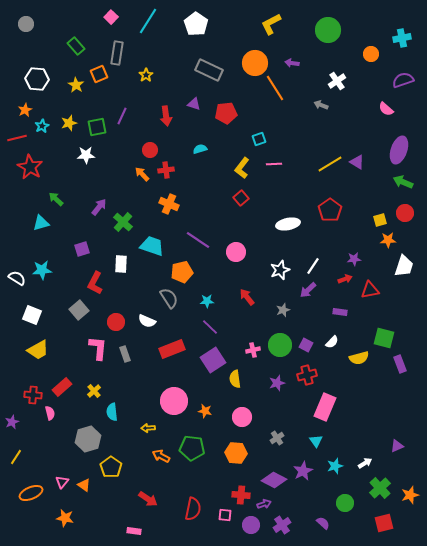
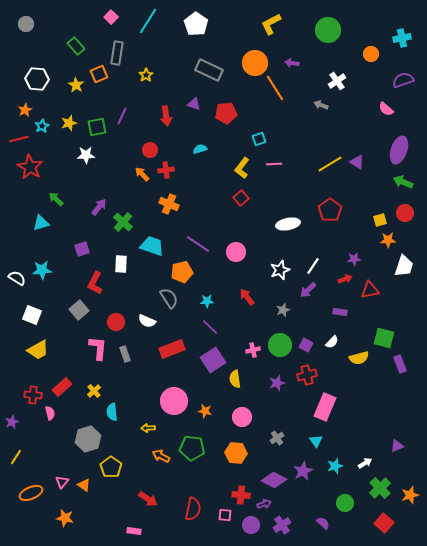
red line at (17, 138): moved 2 px right, 1 px down
purple line at (198, 240): moved 4 px down
red square at (384, 523): rotated 36 degrees counterclockwise
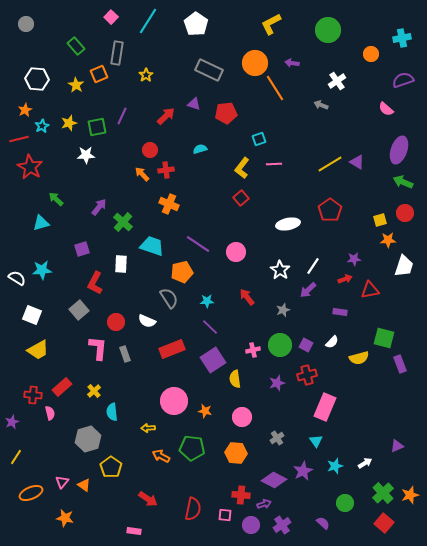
red arrow at (166, 116): rotated 126 degrees counterclockwise
white star at (280, 270): rotated 18 degrees counterclockwise
green cross at (380, 488): moved 3 px right, 5 px down
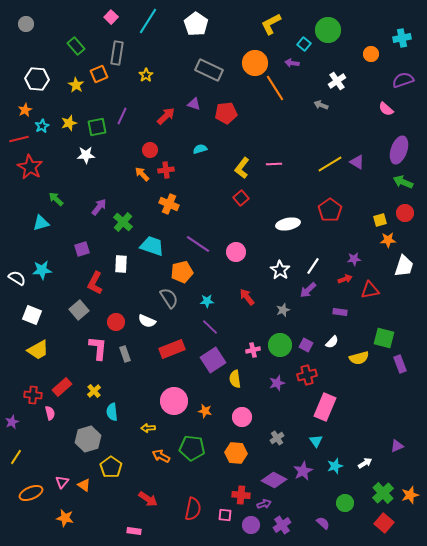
cyan square at (259, 139): moved 45 px right, 95 px up; rotated 32 degrees counterclockwise
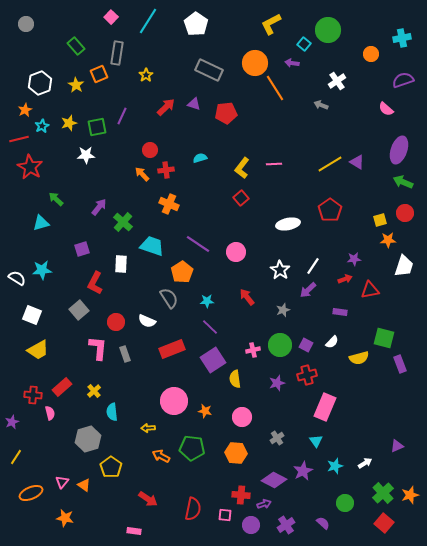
white hexagon at (37, 79): moved 3 px right, 4 px down; rotated 25 degrees counterclockwise
red arrow at (166, 116): moved 9 px up
cyan semicircle at (200, 149): moved 9 px down
orange pentagon at (182, 272): rotated 20 degrees counterclockwise
purple cross at (282, 525): moved 4 px right
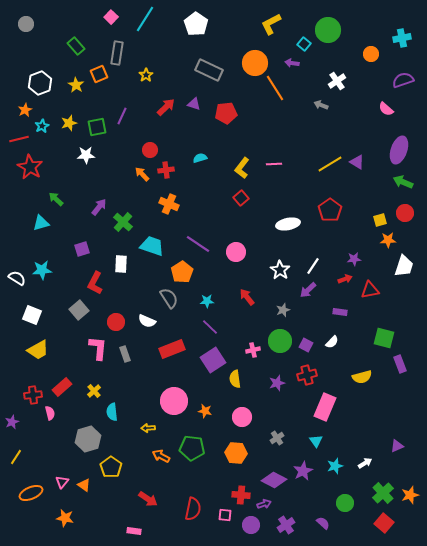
cyan line at (148, 21): moved 3 px left, 2 px up
green circle at (280, 345): moved 4 px up
yellow semicircle at (359, 358): moved 3 px right, 19 px down
red cross at (33, 395): rotated 12 degrees counterclockwise
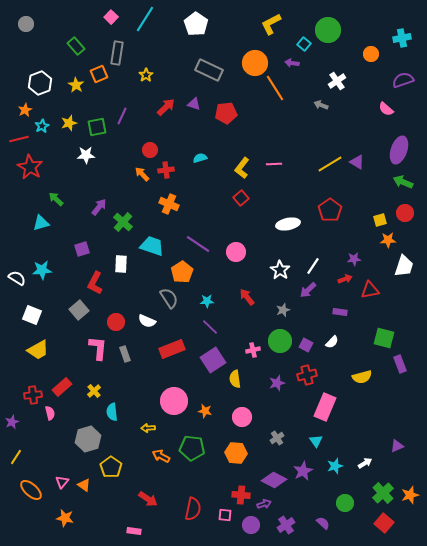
orange ellipse at (31, 493): moved 3 px up; rotated 65 degrees clockwise
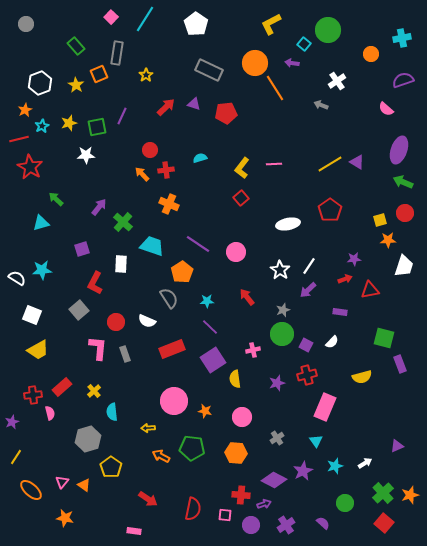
white line at (313, 266): moved 4 px left
green circle at (280, 341): moved 2 px right, 7 px up
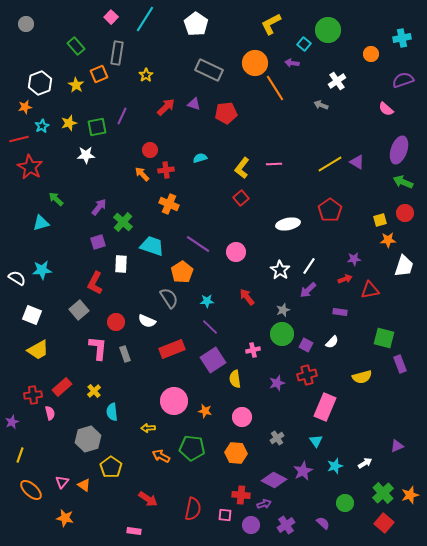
orange star at (25, 110): moved 3 px up; rotated 16 degrees clockwise
purple square at (82, 249): moved 16 px right, 7 px up
yellow line at (16, 457): moved 4 px right, 2 px up; rotated 14 degrees counterclockwise
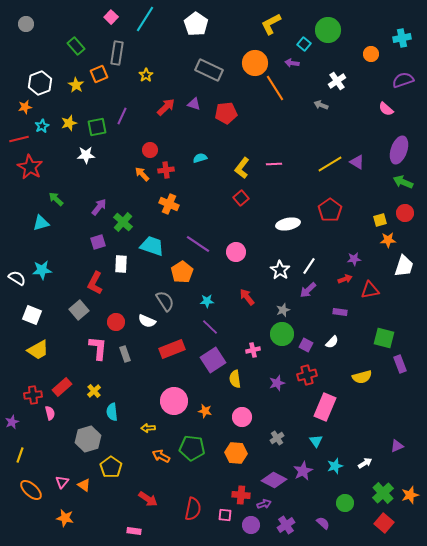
gray semicircle at (169, 298): moved 4 px left, 3 px down
